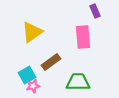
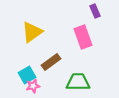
pink rectangle: rotated 15 degrees counterclockwise
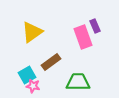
purple rectangle: moved 15 px down
pink star: rotated 24 degrees clockwise
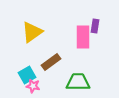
purple rectangle: rotated 32 degrees clockwise
pink rectangle: rotated 20 degrees clockwise
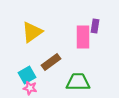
pink star: moved 3 px left, 2 px down
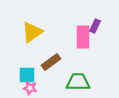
purple rectangle: rotated 16 degrees clockwise
cyan square: rotated 30 degrees clockwise
